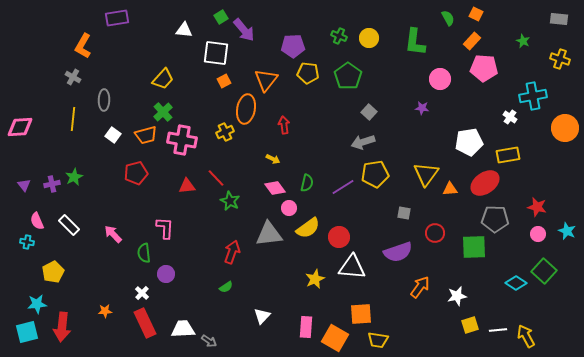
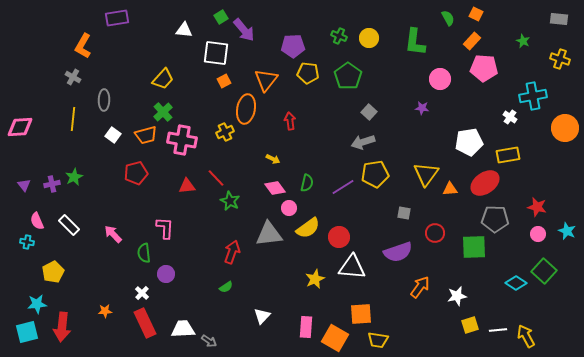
red arrow at (284, 125): moved 6 px right, 4 px up
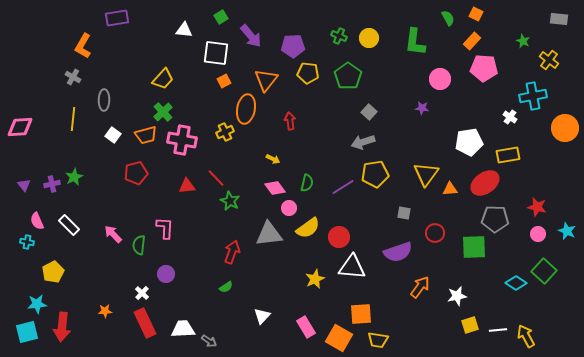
purple arrow at (244, 30): moved 7 px right, 6 px down
yellow cross at (560, 59): moved 11 px left, 1 px down; rotated 18 degrees clockwise
green semicircle at (144, 253): moved 5 px left, 8 px up; rotated 12 degrees clockwise
pink rectangle at (306, 327): rotated 35 degrees counterclockwise
orange square at (335, 338): moved 4 px right
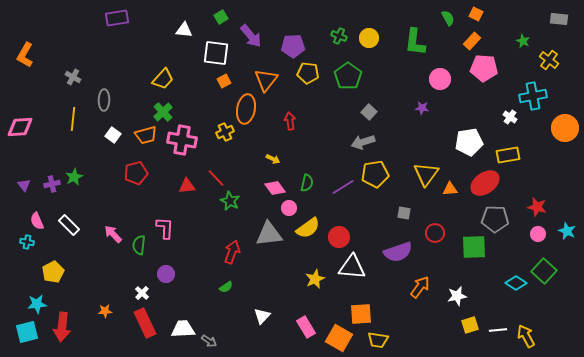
orange L-shape at (83, 46): moved 58 px left, 9 px down
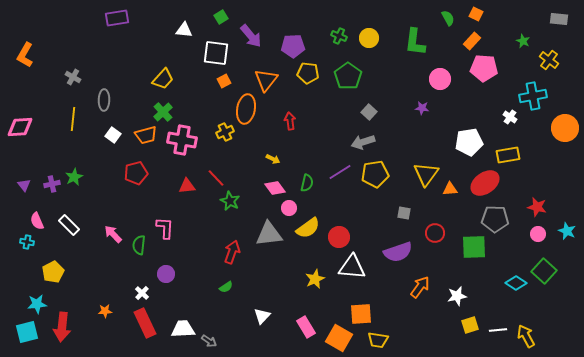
purple line at (343, 187): moved 3 px left, 15 px up
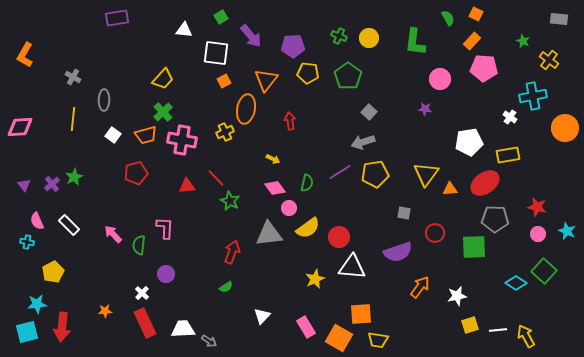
purple star at (422, 108): moved 3 px right, 1 px down
purple cross at (52, 184): rotated 28 degrees counterclockwise
